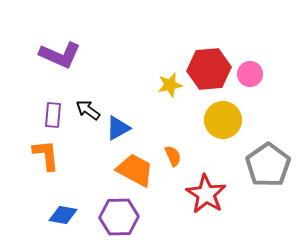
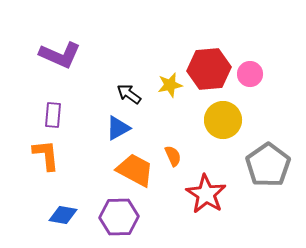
black arrow: moved 41 px right, 16 px up
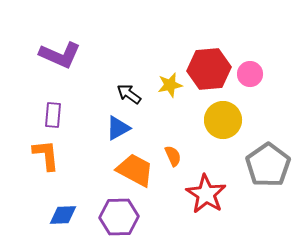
blue diamond: rotated 12 degrees counterclockwise
